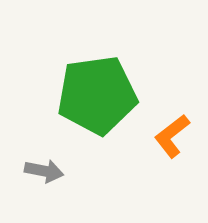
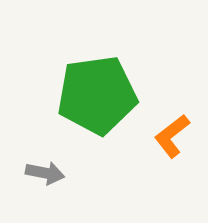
gray arrow: moved 1 px right, 2 px down
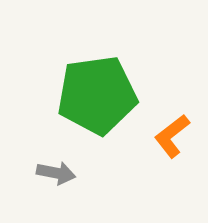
gray arrow: moved 11 px right
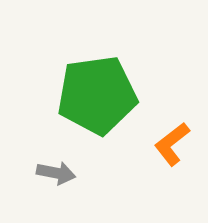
orange L-shape: moved 8 px down
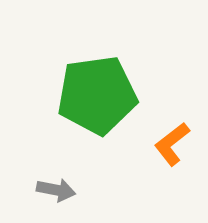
gray arrow: moved 17 px down
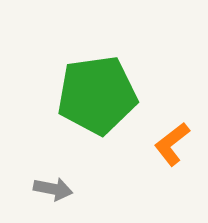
gray arrow: moved 3 px left, 1 px up
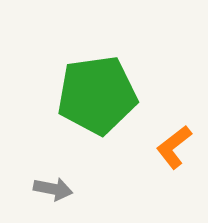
orange L-shape: moved 2 px right, 3 px down
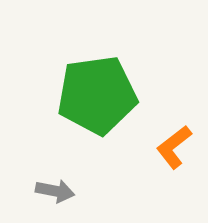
gray arrow: moved 2 px right, 2 px down
